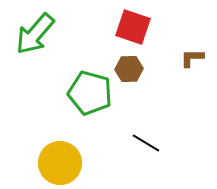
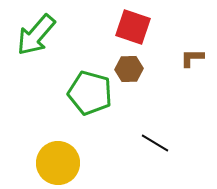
green arrow: moved 1 px right, 1 px down
black line: moved 9 px right
yellow circle: moved 2 px left
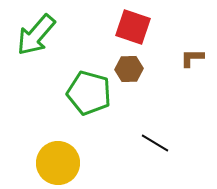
green pentagon: moved 1 px left
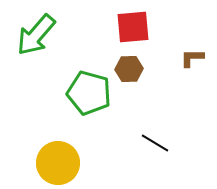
red square: rotated 24 degrees counterclockwise
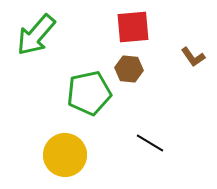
brown L-shape: moved 1 px right, 1 px up; rotated 125 degrees counterclockwise
brown hexagon: rotated 8 degrees clockwise
green pentagon: rotated 27 degrees counterclockwise
black line: moved 5 px left
yellow circle: moved 7 px right, 8 px up
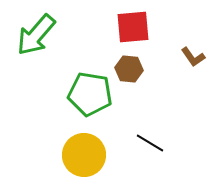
green pentagon: moved 1 px right, 1 px down; rotated 21 degrees clockwise
yellow circle: moved 19 px right
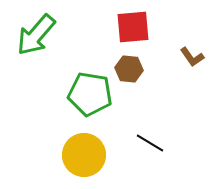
brown L-shape: moved 1 px left
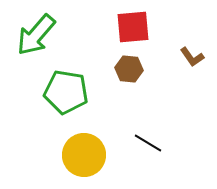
green pentagon: moved 24 px left, 2 px up
black line: moved 2 px left
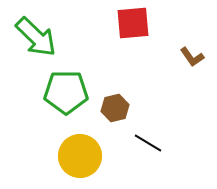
red square: moved 4 px up
green arrow: moved 2 px down; rotated 87 degrees counterclockwise
brown hexagon: moved 14 px left, 39 px down; rotated 20 degrees counterclockwise
green pentagon: rotated 9 degrees counterclockwise
yellow circle: moved 4 px left, 1 px down
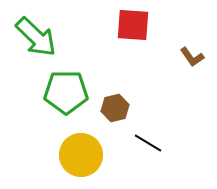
red square: moved 2 px down; rotated 9 degrees clockwise
yellow circle: moved 1 px right, 1 px up
